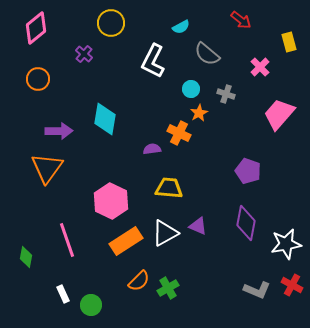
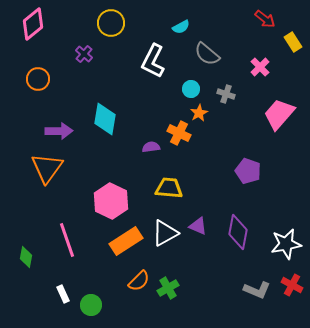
red arrow: moved 24 px right, 1 px up
pink diamond: moved 3 px left, 4 px up
yellow rectangle: moved 4 px right; rotated 18 degrees counterclockwise
purple semicircle: moved 1 px left, 2 px up
purple diamond: moved 8 px left, 9 px down
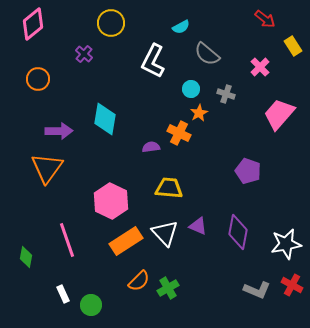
yellow rectangle: moved 4 px down
white triangle: rotated 44 degrees counterclockwise
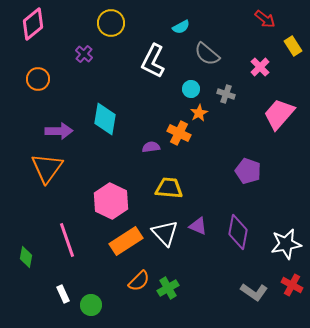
gray L-shape: moved 3 px left, 2 px down; rotated 12 degrees clockwise
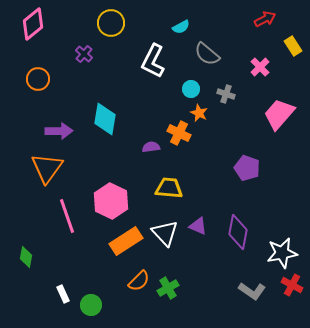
red arrow: rotated 65 degrees counterclockwise
orange star: rotated 18 degrees counterclockwise
purple pentagon: moved 1 px left, 3 px up
pink line: moved 24 px up
white star: moved 4 px left, 9 px down
gray L-shape: moved 2 px left, 1 px up
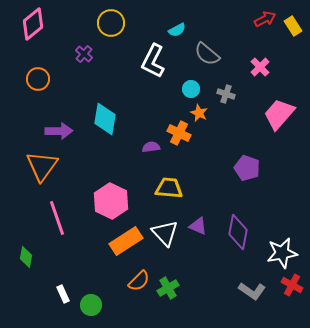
cyan semicircle: moved 4 px left, 3 px down
yellow rectangle: moved 20 px up
orange triangle: moved 5 px left, 2 px up
pink line: moved 10 px left, 2 px down
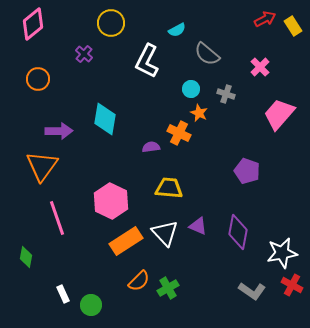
white L-shape: moved 6 px left
purple pentagon: moved 3 px down
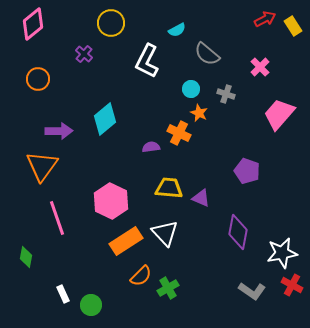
cyan diamond: rotated 40 degrees clockwise
purple triangle: moved 3 px right, 28 px up
orange semicircle: moved 2 px right, 5 px up
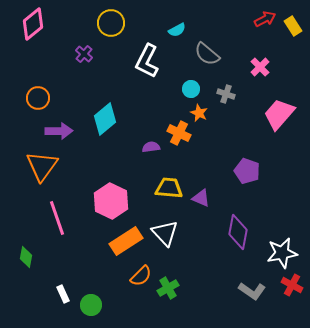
orange circle: moved 19 px down
